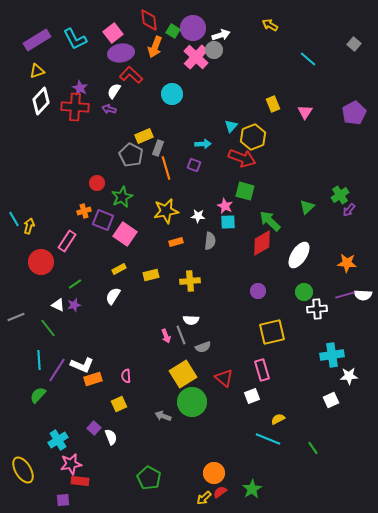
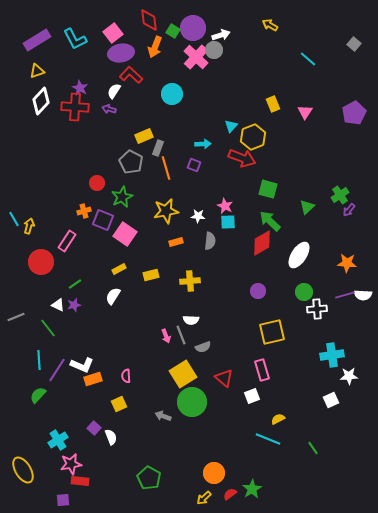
gray pentagon at (131, 155): moved 7 px down
green square at (245, 191): moved 23 px right, 2 px up
red semicircle at (220, 492): moved 10 px right, 2 px down
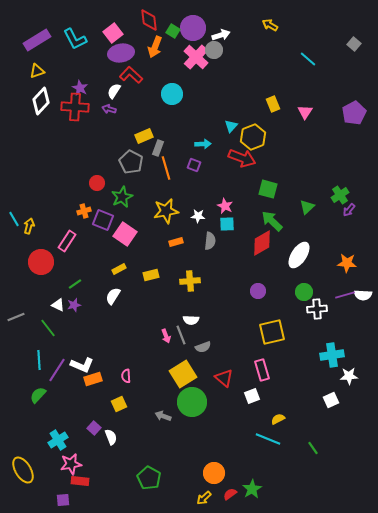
green arrow at (270, 221): moved 2 px right
cyan square at (228, 222): moved 1 px left, 2 px down
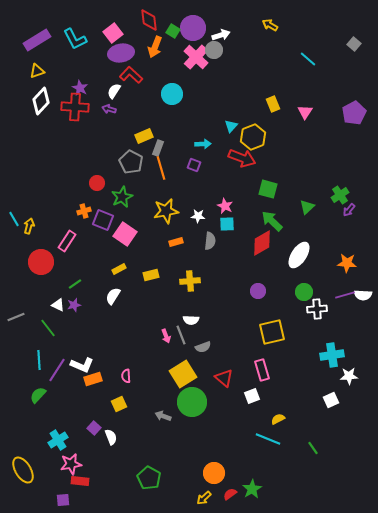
orange line at (166, 168): moved 5 px left
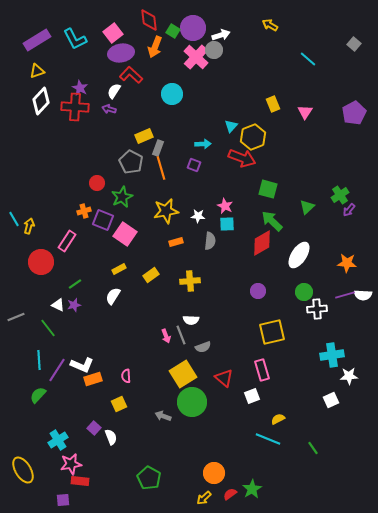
yellow rectangle at (151, 275): rotated 21 degrees counterclockwise
